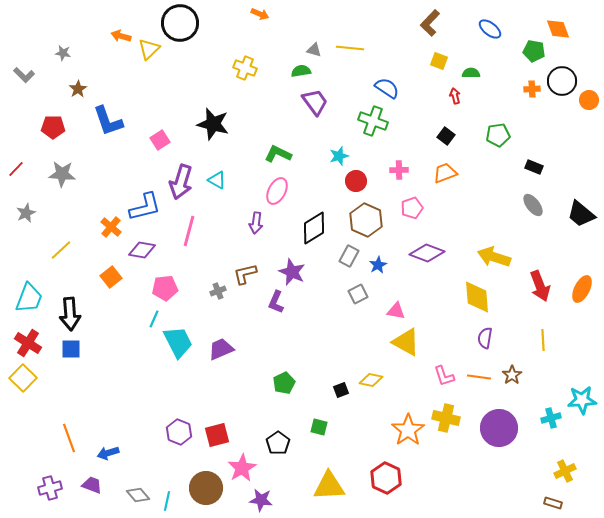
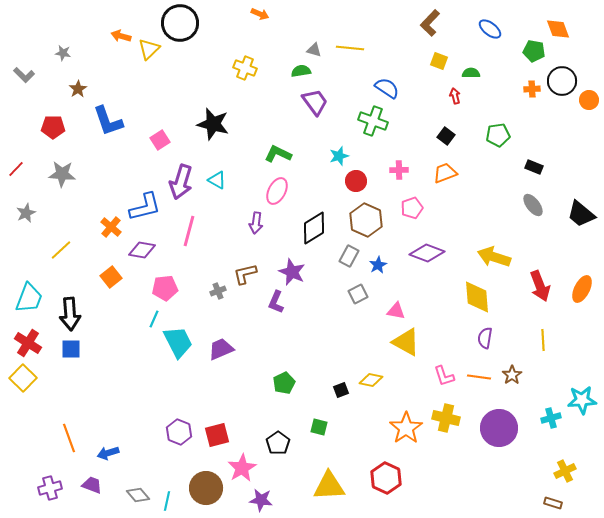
orange star at (408, 430): moved 2 px left, 2 px up
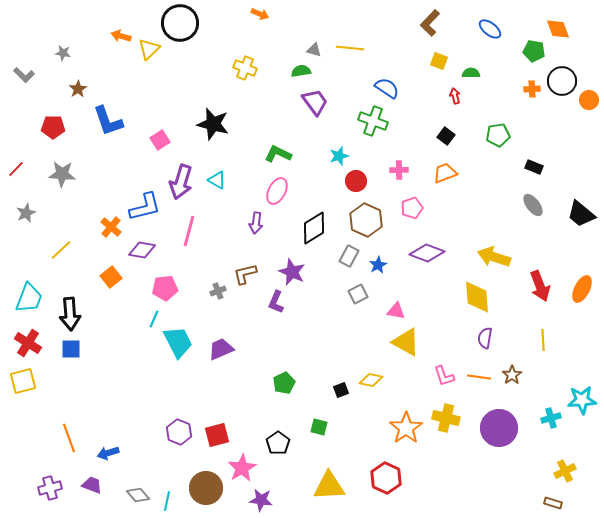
yellow square at (23, 378): moved 3 px down; rotated 32 degrees clockwise
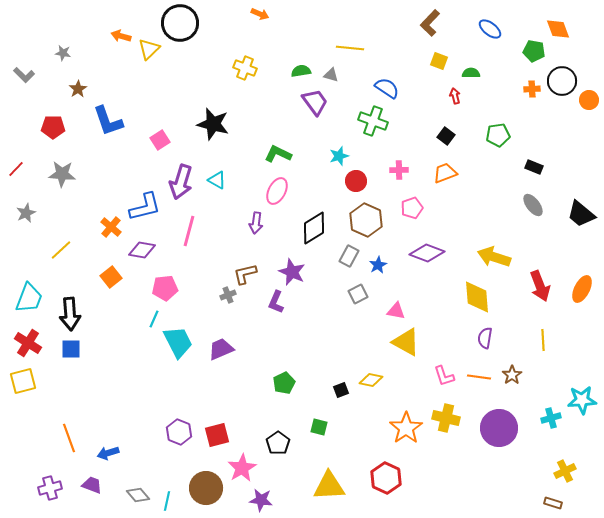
gray triangle at (314, 50): moved 17 px right, 25 px down
gray cross at (218, 291): moved 10 px right, 4 px down
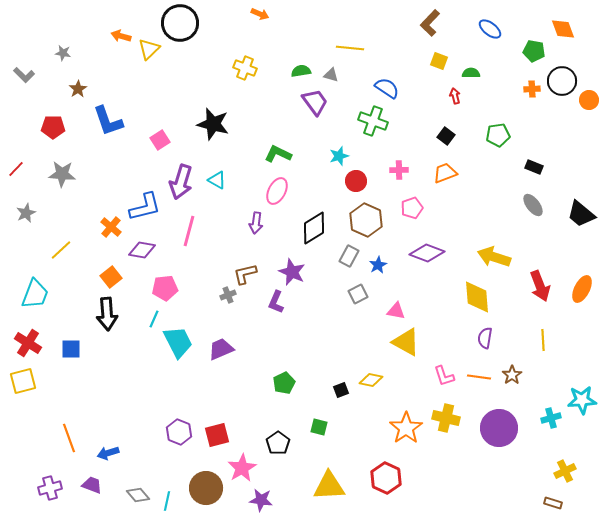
orange diamond at (558, 29): moved 5 px right
cyan trapezoid at (29, 298): moved 6 px right, 4 px up
black arrow at (70, 314): moved 37 px right
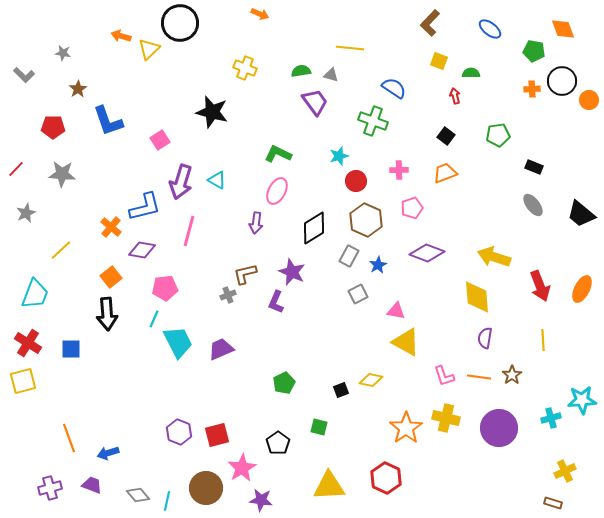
blue semicircle at (387, 88): moved 7 px right
black star at (213, 124): moved 1 px left, 12 px up
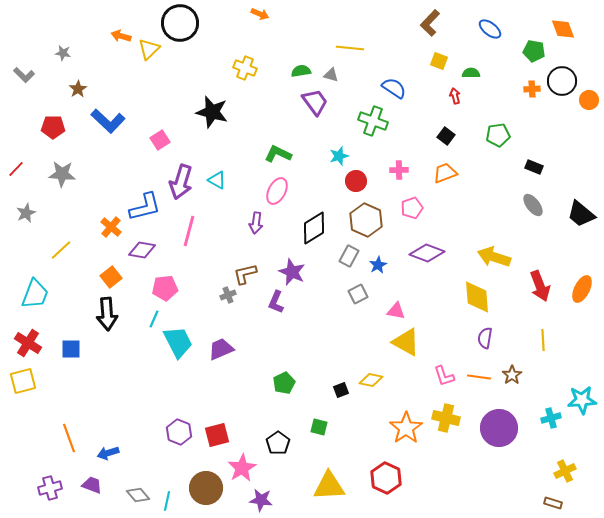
blue L-shape at (108, 121): rotated 28 degrees counterclockwise
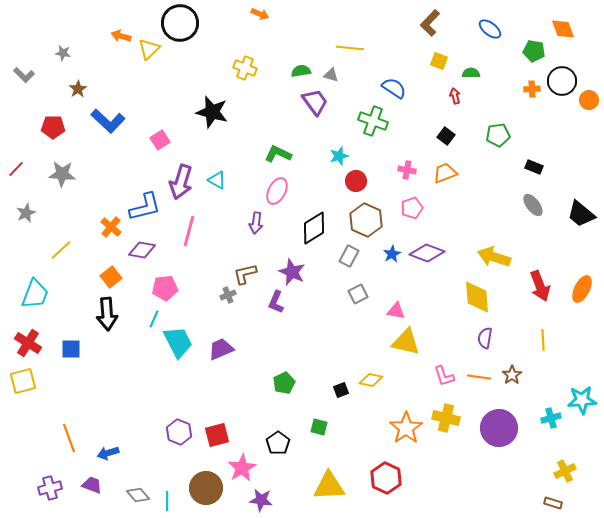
pink cross at (399, 170): moved 8 px right; rotated 12 degrees clockwise
blue star at (378, 265): moved 14 px right, 11 px up
yellow triangle at (406, 342): rotated 16 degrees counterclockwise
cyan line at (167, 501): rotated 12 degrees counterclockwise
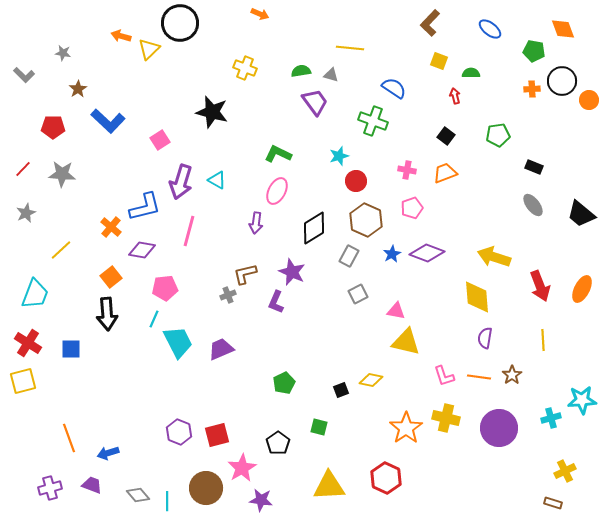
red line at (16, 169): moved 7 px right
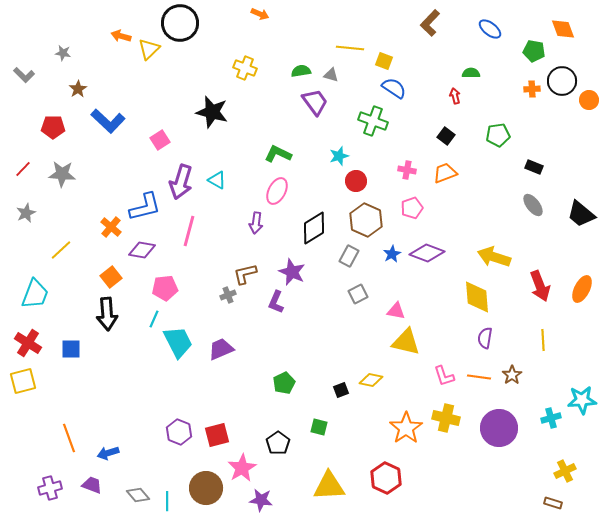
yellow square at (439, 61): moved 55 px left
